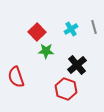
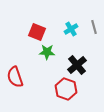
red square: rotated 24 degrees counterclockwise
green star: moved 1 px right, 1 px down
red semicircle: moved 1 px left
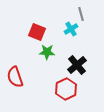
gray line: moved 13 px left, 13 px up
red hexagon: rotated 15 degrees clockwise
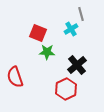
red square: moved 1 px right, 1 px down
